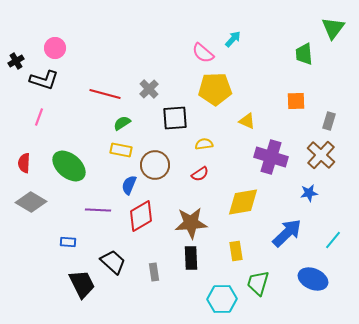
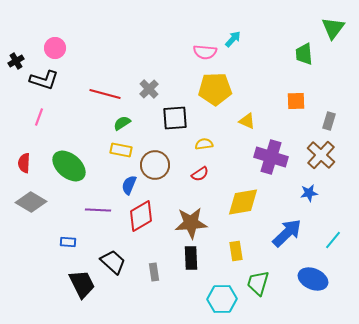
pink semicircle at (203, 53): moved 2 px right, 1 px up; rotated 35 degrees counterclockwise
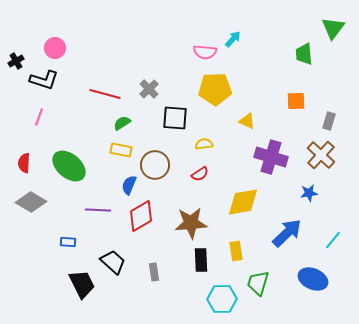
black square at (175, 118): rotated 8 degrees clockwise
black rectangle at (191, 258): moved 10 px right, 2 px down
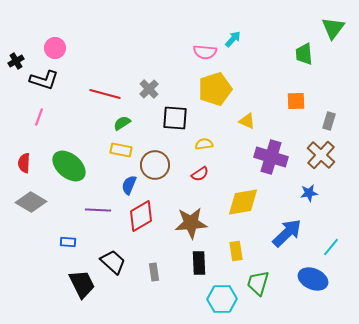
yellow pentagon at (215, 89): rotated 16 degrees counterclockwise
cyan line at (333, 240): moved 2 px left, 7 px down
black rectangle at (201, 260): moved 2 px left, 3 px down
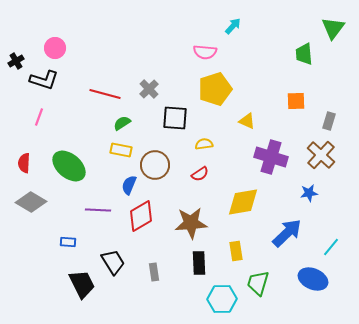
cyan arrow at (233, 39): moved 13 px up
black trapezoid at (113, 262): rotated 16 degrees clockwise
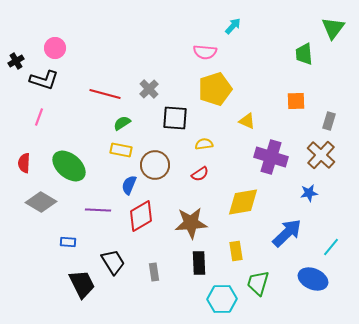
gray diamond at (31, 202): moved 10 px right
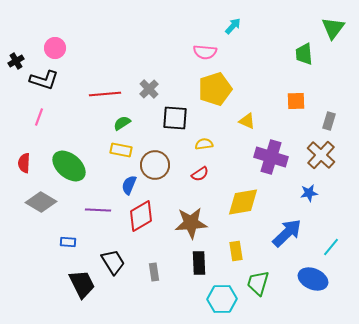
red line at (105, 94): rotated 20 degrees counterclockwise
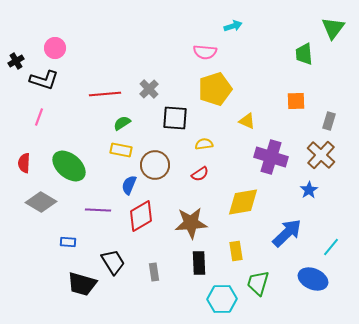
cyan arrow at (233, 26): rotated 30 degrees clockwise
blue star at (309, 193): moved 3 px up; rotated 24 degrees counterclockwise
black trapezoid at (82, 284): rotated 132 degrees clockwise
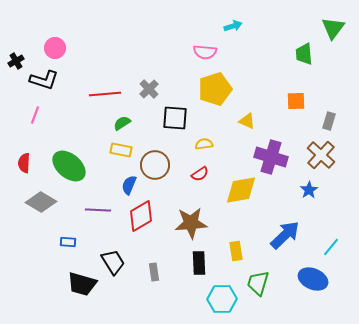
pink line at (39, 117): moved 4 px left, 2 px up
yellow diamond at (243, 202): moved 2 px left, 12 px up
blue arrow at (287, 233): moved 2 px left, 2 px down
